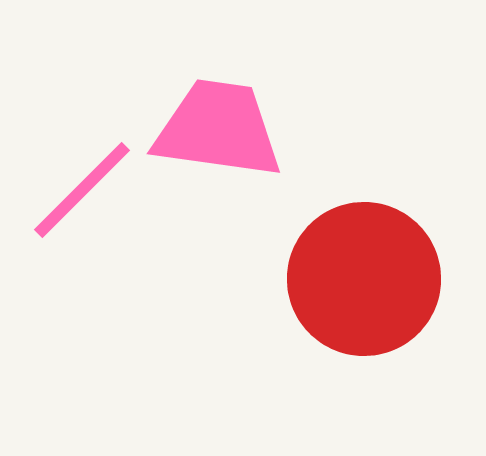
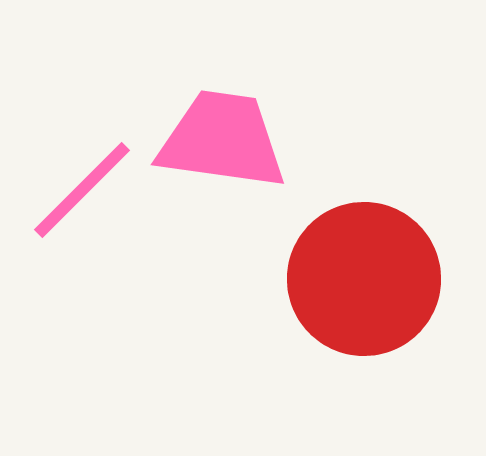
pink trapezoid: moved 4 px right, 11 px down
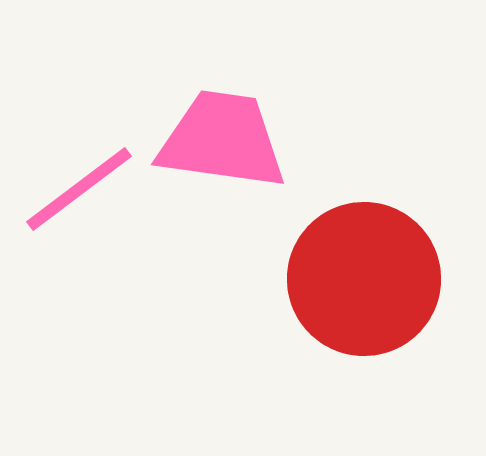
pink line: moved 3 px left, 1 px up; rotated 8 degrees clockwise
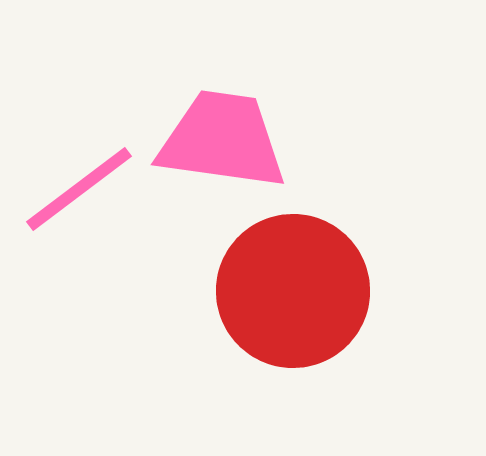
red circle: moved 71 px left, 12 px down
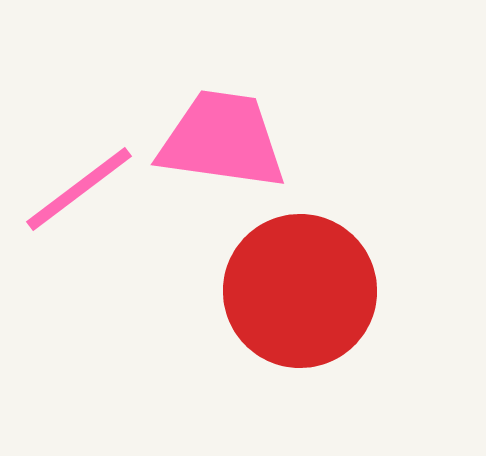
red circle: moved 7 px right
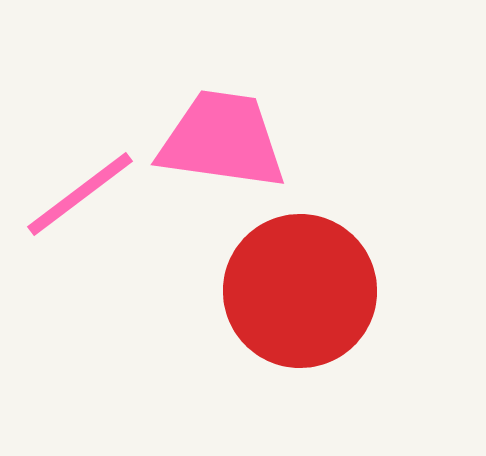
pink line: moved 1 px right, 5 px down
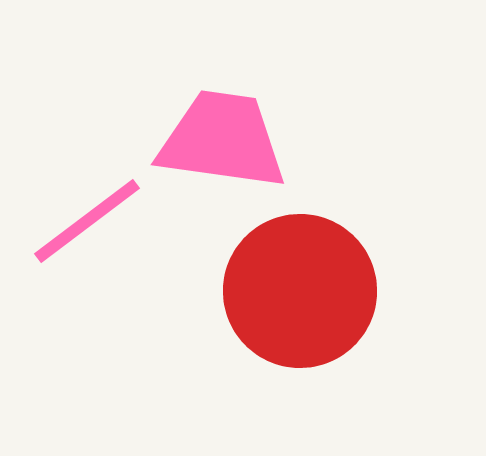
pink line: moved 7 px right, 27 px down
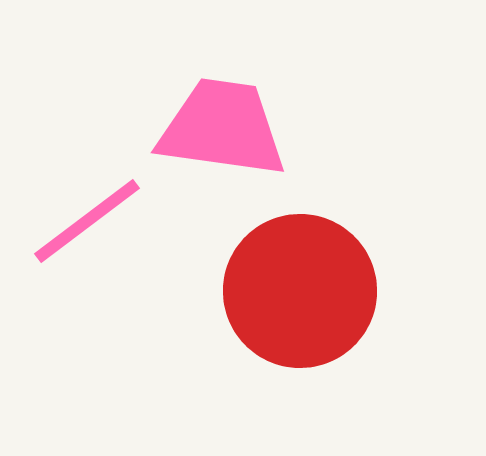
pink trapezoid: moved 12 px up
